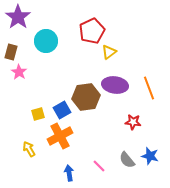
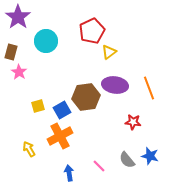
yellow square: moved 8 px up
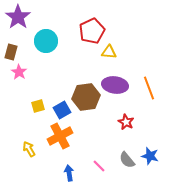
yellow triangle: rotated 42 degrees clockwise
red star: moved 7 px left; rotated 21 degrees clockwise
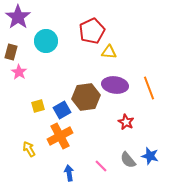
gray semicircle: moved 1 px right
pink line: moved 2 px right
